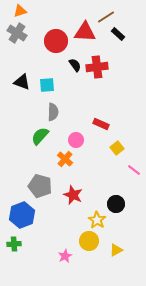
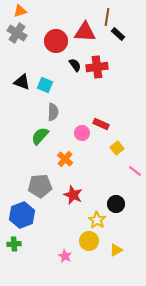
brown line: moved 1 px right; rotated 48 degrees counterclockwise
cyan square: moved 2 px left; rotated 28 degrees clockwise
pink circle: moved 6 px right, 7 px up
pink line: moved 1 px right, 1 px down
gray pentagon: rotated 20 degrees counterclockwise
pink star: rotated 16 degrees counterclockwise
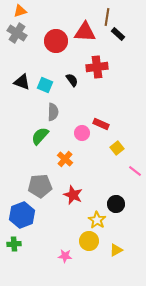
black semicircle: moved 3 px left, 15 px down
pink star: rotated 24 degrees counterclockwise
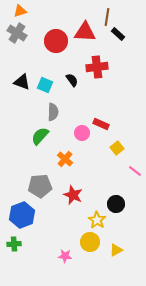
yellow circle: moved 1 px right, 1 px down
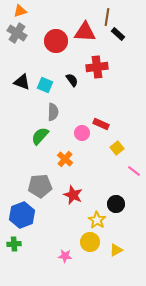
pink line: moved 1 px left
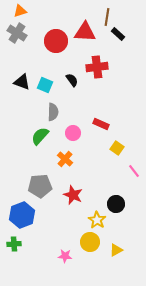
pink circle: moved 9 px left
yellow square: rotated 16 degrees counterclockwise
pink line: rotated 16 degrees clockwise
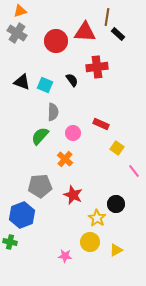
yellow star: moved 2 px up
green cross: moved 4 px left, 2 px up; rotated 16 degrees clockwise
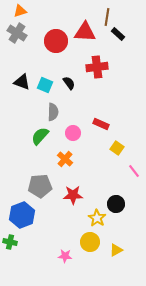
black semicircle: moved 3 px left, 3 px down
red star: rotated 24 degrees counterclockwise
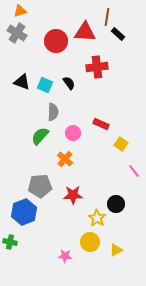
yellow square: moved 4 px right, 4 px up
blue hexagon: moved 2 px right, 3 px up
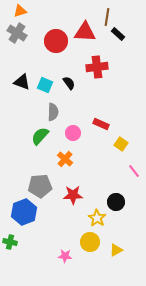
black circle: moved 2 px up
